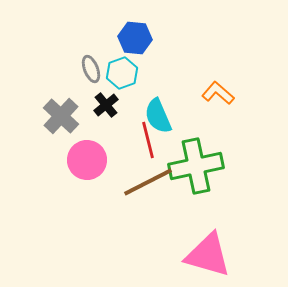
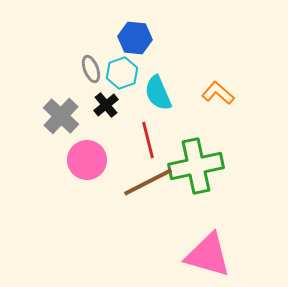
cyan semicircle: moved 23 px up
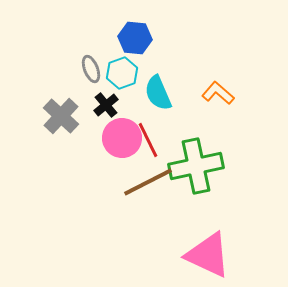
red line: rotated 12 degrees counterclockwise
pink circle: moved 35 px right, 22 px up
pink triangle: rotated 9 degrees clockwise
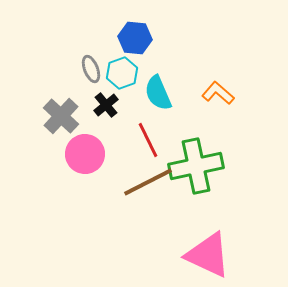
pink circle: moved 37 px left, 16 px down
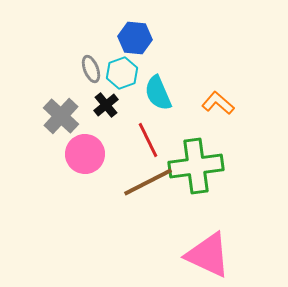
orange L-shape: moved 10 px down
green cross: rotated 4 degrees clockwise
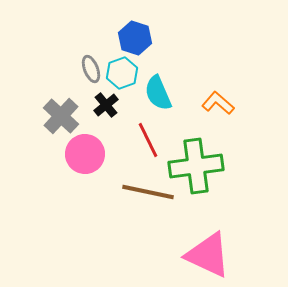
blue hexagon: rotated 12 degrees clockwise
brown line: moved 10 px down; rotated 39 degrees clockwise
